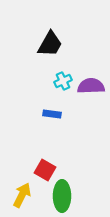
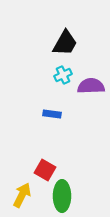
black trapezoid: moved 15 px right, 1 px up
cyan cross: moved 6 px up
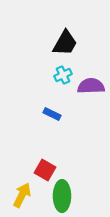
blue rectangle: rotated 18 degrees clockwise
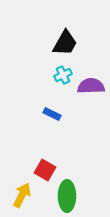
green ellipse: moved 5 px right
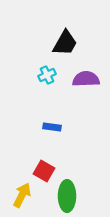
cyan cross: moved 16 px left
purple semicircle: moved 5 px left, 7 px up
blue rectangle: moved 13 px down; rotated 18 degrees counterclockwise
red square: moved 1 px left, 1 px down
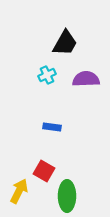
yellow arrow: moved 3 px left, 4 px up
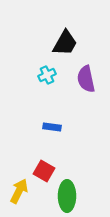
purple semicircle: rotated 100 degrees counterclockwise
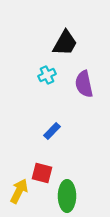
purple semicircle: moved 2 px left, 5 px down
blue rectangle: moved 4 px down; rotated 54 degrees counterclockwise
red square: moved 2 px left, 2 px down; rotated 15 degrees counterclockwise
